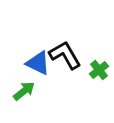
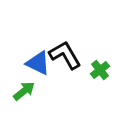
green cross: moved 1 px right
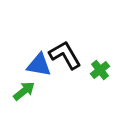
blue triangle: moved 1 px right, 2 px down; rotated 16 degrees counterclockwise
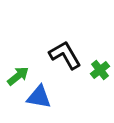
blue triangle: moved 32 px down
green arrow: moved 6 px left, 15 px up
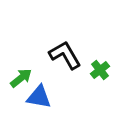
green arrow: moved 3 px right, 2 px down
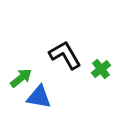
green cross: moved 1 px right, 1 px up
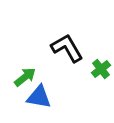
black L-shape: moved 2 px right, 7 px up
green arrow: moved 4 px right, 1 px up
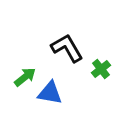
blue triangle: moved 11 px right, 4 px up
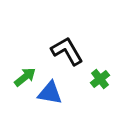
black L-shape: moved 3 px down
green cross: moved 1 px left, 10 px down
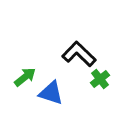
black L-shape: moved 12 px right, 3 px down; rotated 16 degrees counterclockwise
blue triangle: moved 1 px right; rotated 8 degrees clockwise
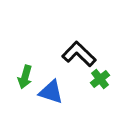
green arrow: rotated 145 degrees clockwise
blue triangle: moved 1 px up
